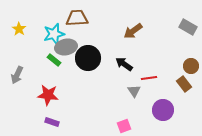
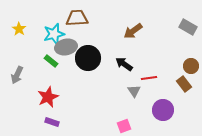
green rectangle: moved 3 px left, 1 px down
red star: moved 2 px down; rotated 30 degrees counterclockwise
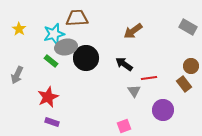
black circle: moved 2 px left
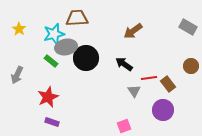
brown rectangle: moved 16 px left
